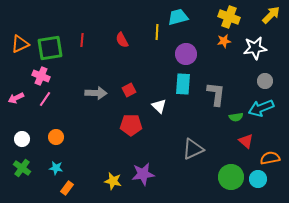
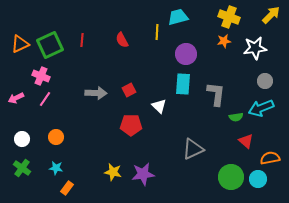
green square: moved 3 px up; rotated 16 degrees counterclockwise
yellow star: moved 9 px up
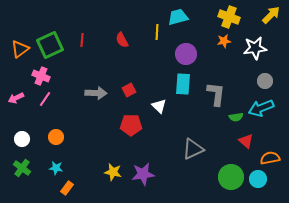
orange triangle: moved 5 px down; rotated 12 degrees counterclockwise
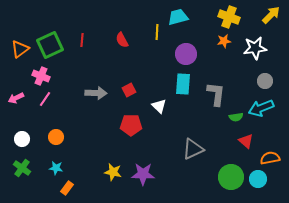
purple star: rotated 10 degrees clockwise
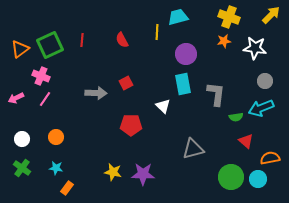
white star: rotated 15 degrees clockwise
cyan rectangle: rotated 15 degrees counterclockwise
red square: moved 3 px left, 7 px up
white triangle: moved 4 px right
gray triangle: rotated 10 degrees clockwise
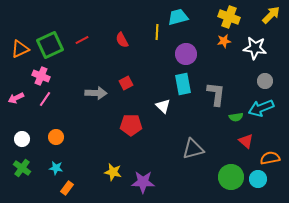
red line: rotated 56 degrees clockwise
orange triangle: rotated 12 degrees clockwise
purple star: moved 8 px down
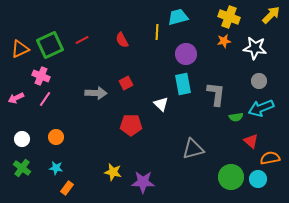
gray circle: moved 6 px left
white triangle: moved 2 px left, 2 px up
red triangle: moved 5 px right
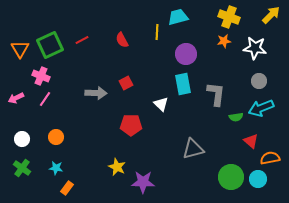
orange triangle: rotated 36 degrees counterclockwise
yellow star: moved 4 px right, 5 px up; rotated 12 degrees clockwise
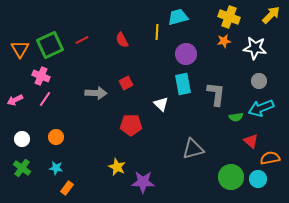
pink arrow: moved 1 px left, 2 px down
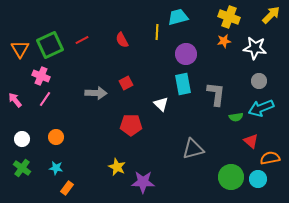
pink arrow: rotated 77 degrees clockwise
